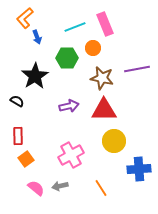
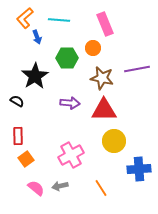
cyan line: moved 16 px left, 7 px up; rotated 25 degrees clockwise
purple arrow: moved 1 px right, 3 px up; rotated 18 degrees clockwise
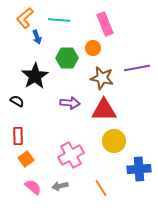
purple line: moved 1 px up
pink semicircle: moved 3 px left, 1 px up
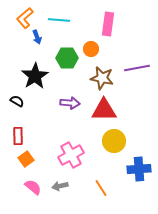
pink rectangle: moved 3 px right; rotated 30 degrees clockwise
orange circle: moved 2 px left, 1 px down
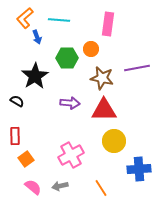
red rectangle: moved 3 px left
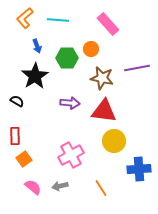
cyan line: moved 1 px left
pink rectangle: rotated 50 degrees counterclockwise
blue arrow: moved 9 px down
red triangle: moved 1 px down; rotated 8 degrees clockwise
orange square: moved 2 px left
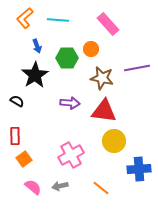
black star: moved 1 px up
orange line: rotated 18 degrees counterclockwise
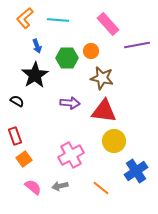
orange circle: moved 2 px down
purple line: moved 23 px up
red rectangle: rotated 18 degrees counterclockwise
blue cross: moved 3 px left, 2 px down; rotated 30 degrees counterclockwise
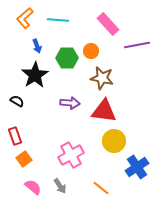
blue cross: moved 1 px right, 4 px up
gray arrow: rotated 112 degrees counterclockwise
